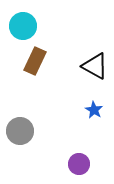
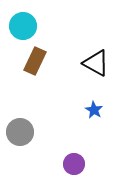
black triangle: moved 1 px right, 3 px up
gray circle: moved 1 px down
purple circle: moved 5 px left
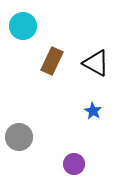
brown rectangle: moved 17 px right
blue star: moved 1 px left, 1 px down
gray circle: moved 1 px left, 5 px down
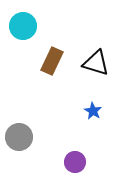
black triangle: rotated 12 degrees counterclockwise
purple circle: moved 1 px right, 2 px up
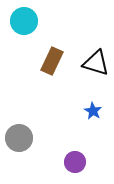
cyan circle: moved 1 px right, 5 px up
gray circle: moved 1 px down
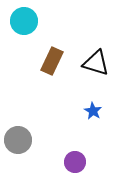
gray circle: moved 1 px left, 2 px down
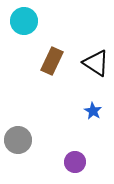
black triangle: rotated 16 degrees clockwise
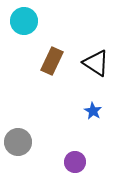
gray circle: moved 2 px down
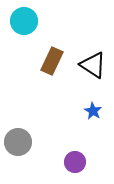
black triangle: moved 3 px left, 2 px down
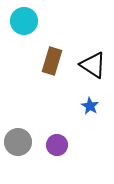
brown rectangle: rotated 8 degrees counterclockwise
blue star: moved 3 px left, 5 px up
purple circle: moved 18 px left, 17 px up
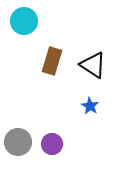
purple circle: moved 5 px left, 1 px up
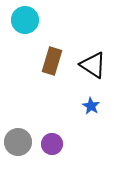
cyan circle: moved 1 px right, 1 px up
blue star: moved 1 px right
